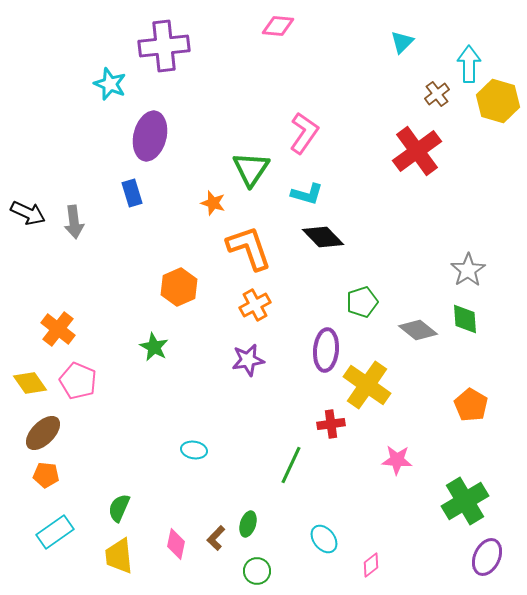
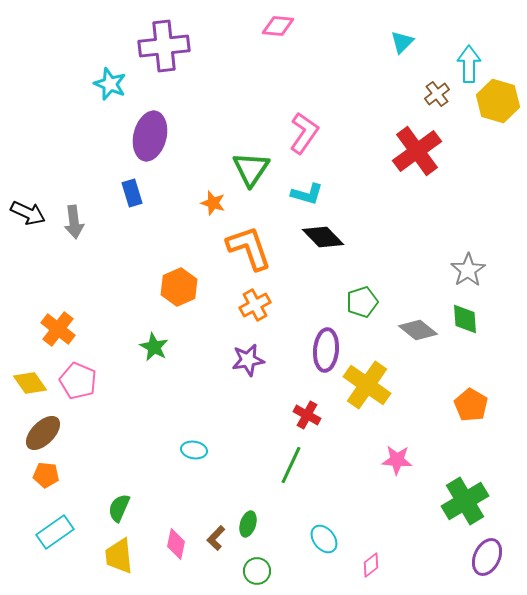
red cross at (331, 424): moved 24 px left, 9 px up; rotated 36 degrees clockwise
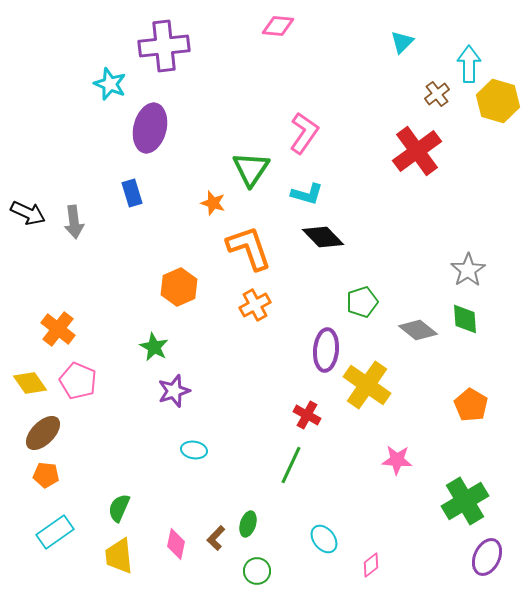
purple ellipse at (150, 136): moved 8 px up
purple star at (248, 360): moved 74 px left, 31 px down; rotated 8 degrees counterclockwise
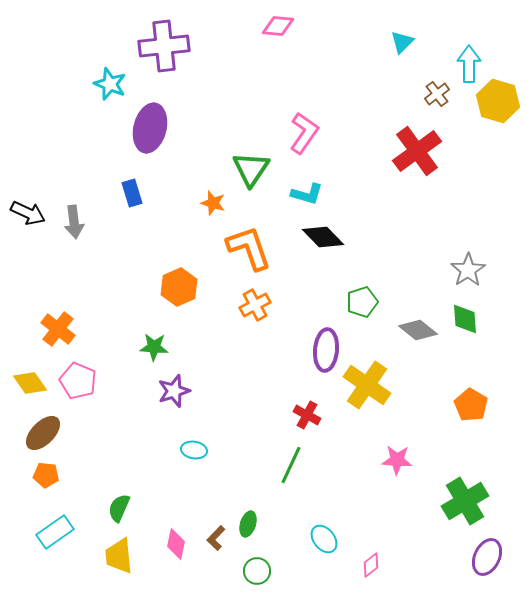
green star at (154, 347): rotated 24 degrees counterclockwise
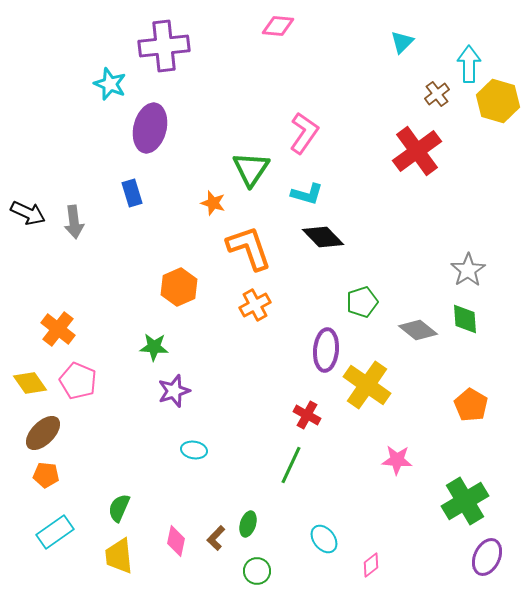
pink diamond at (176, 544): moved 3 px up
